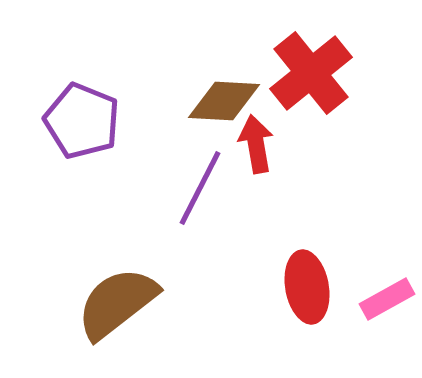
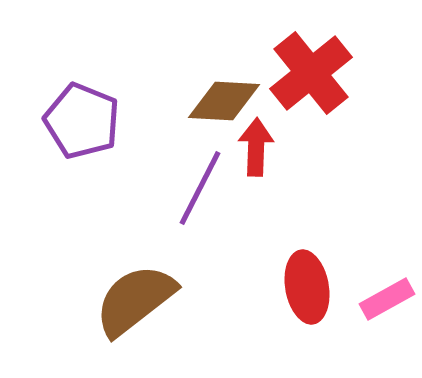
red arrow: moved 3 px down; rotated 12 degrees clockwise
brown semicircle: moved 18 px right, 3 px up
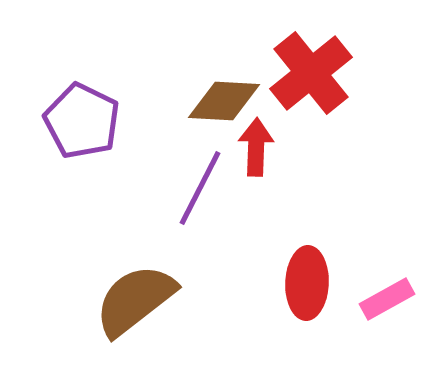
purple pentagon: rotated 4 degrees clockwise
red ellipse: moved 4 px up; rotated 12 degrees clockwise
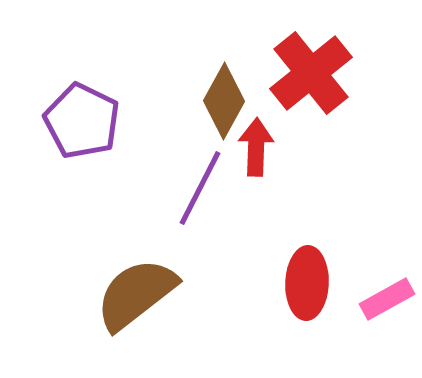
brown diamond: rotated 64 degrees counterclockwise
brown semicircle: moved 1 px right, 6 px up
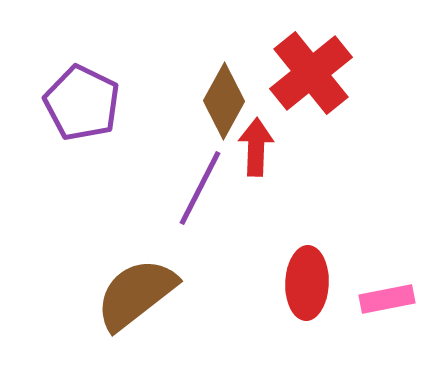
purple pentagon: moved 18 px up
pink rectangle: rotated 18 degrees clockwise
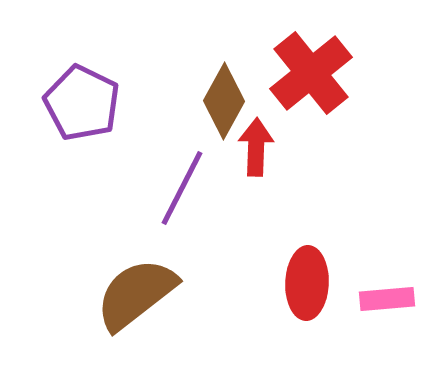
purple line: moved 18 px left
pink rectangle: rotated 6 degrees clockwise
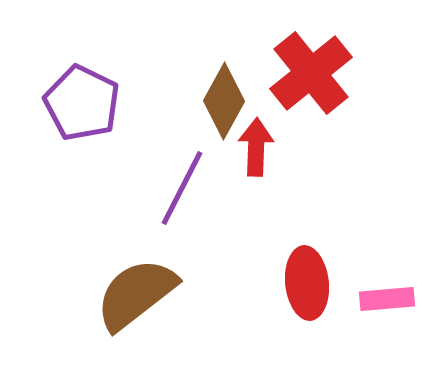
red ellipse: rotated 8 degrees counterclockwise
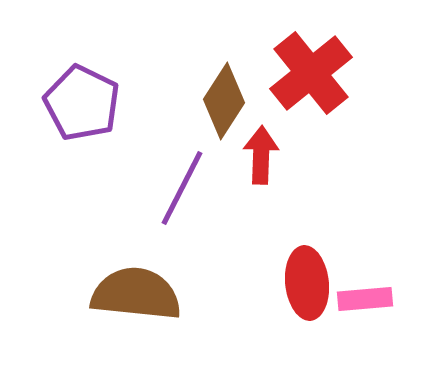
brown diamond: rotated 4 degrees clockwise
red arrow: moved 5 px right, 8 px down
brown semicircle: rotated 44 degrees clockwise
pink rectangle: moved 22 px left
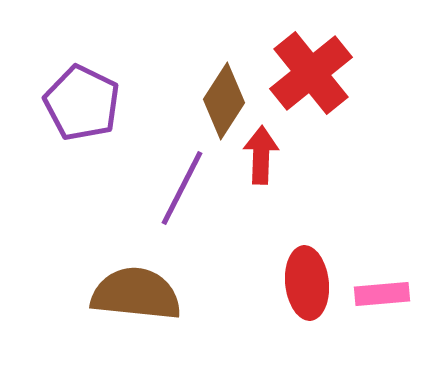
pink rectangle: moved 17 px right, 5 px up
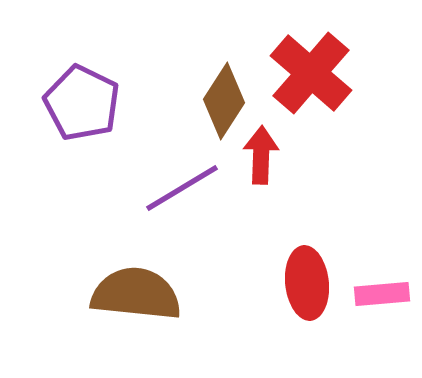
red cross: rotated 10 degrees counterclockwise
purple line: rotated 32 degrees clockwise
